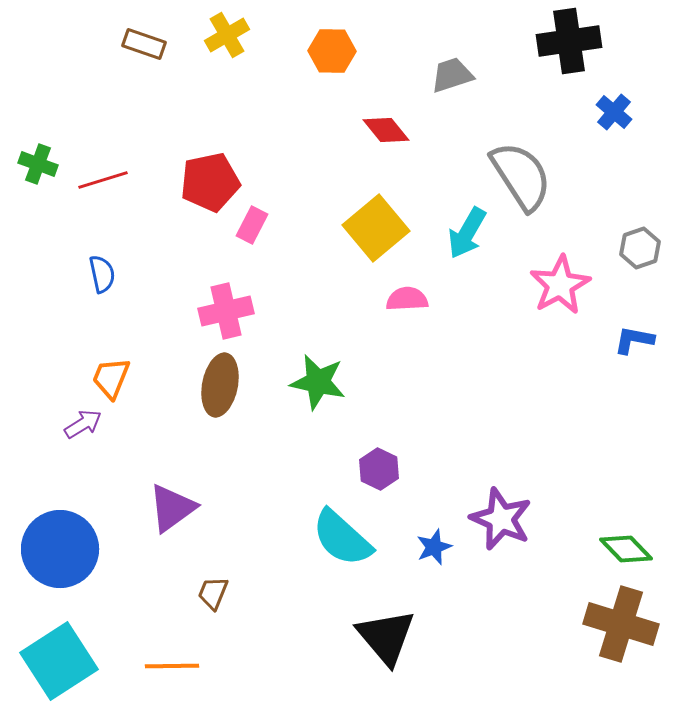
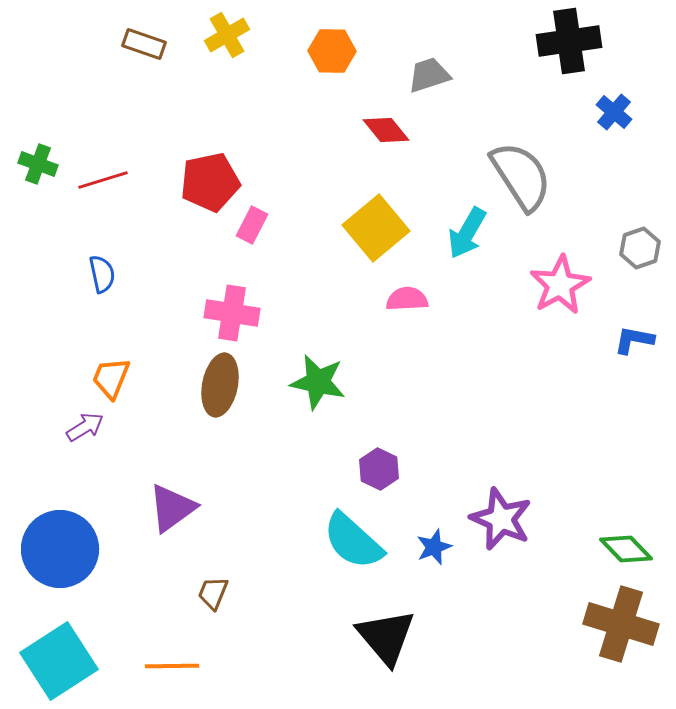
gray trapezoid: moved 23 px left
pink cross: moved 6 px right, 2 px down; rotated 22 degrees clockwise
purple arrow: moved 2 px right, 3 px down
cyan semicircle: moved 11 px right, 3 px down
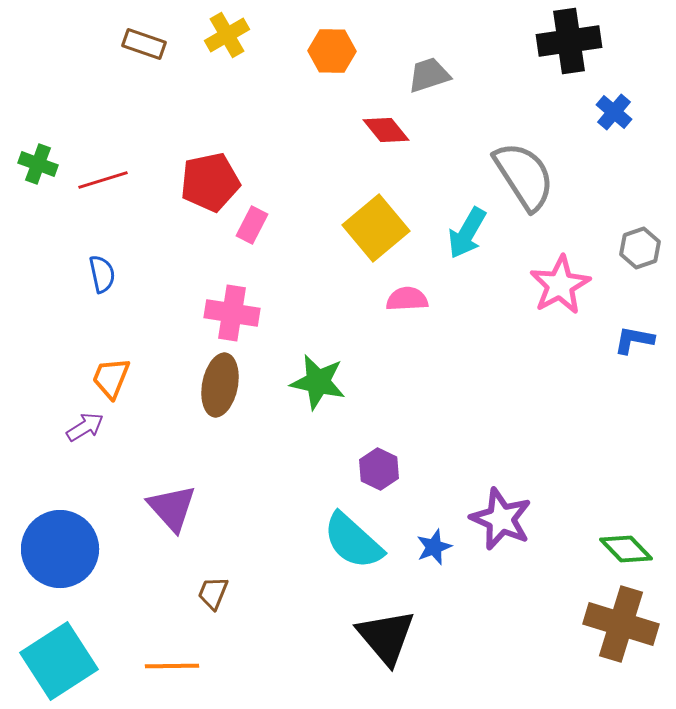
gray semicircle: moved 3 px right
purple triangle: rotated 36 degrees counterclockwise
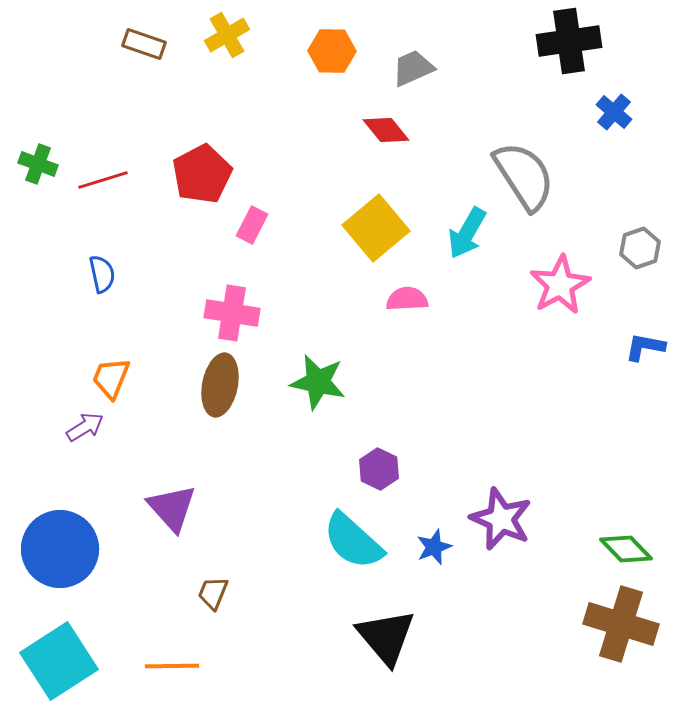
gray trapezoid: moved 16 px left, 7 px up; rotated 6 degrees counterclockwise
red pentagon: moved 8 px left, 8 px up; rotated 16 degrees counterclockwise
blue L-shape: moved 11 px right, 7 px down
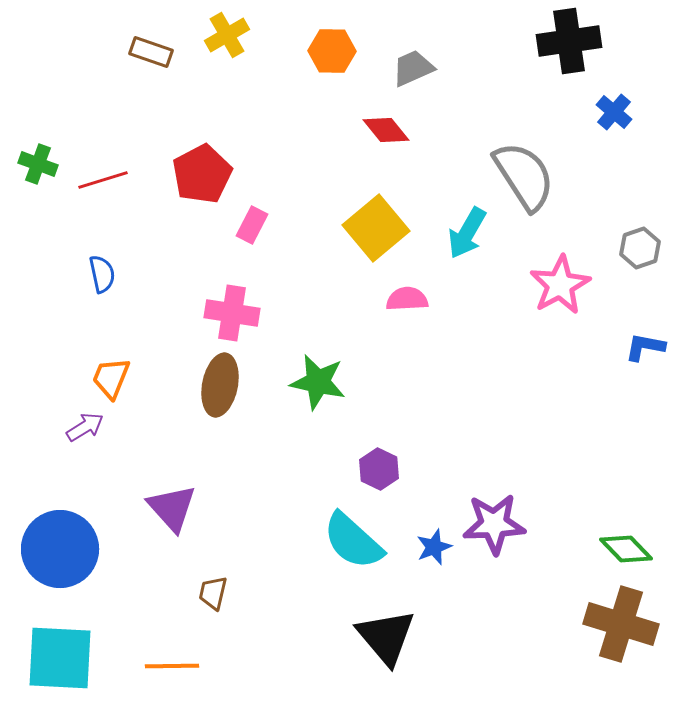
brown rectangle: moved 7 px right, 8 px down
purple star: moved 7 px left, 5 px down; rotated 26 degrees counterclockwise
brown trapezoid: rotated 9 degrees counterclockwise
cyan square: moved 1 px right, 3 px up; rotated 36 degrees clockwise
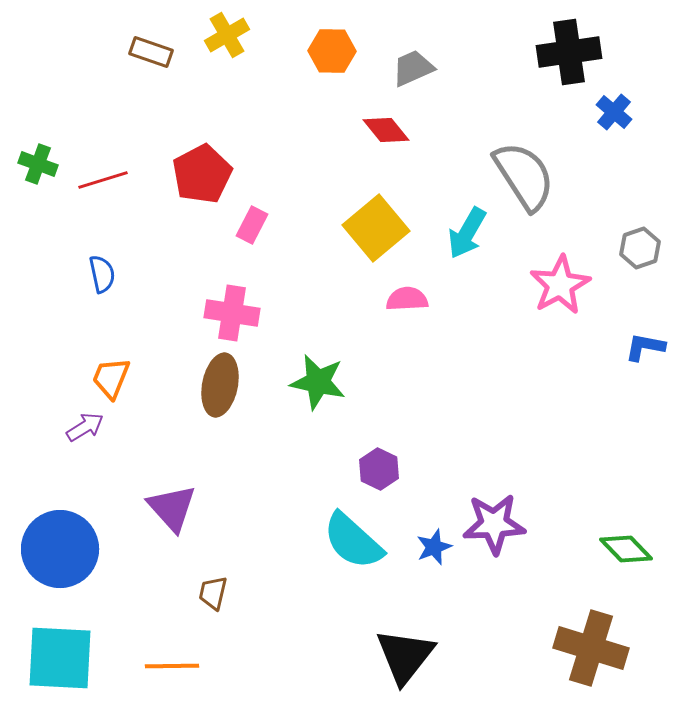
black cross: moved 11 px down
brown cross: moved 30 px left, 24 px down
black triangle: moved 19 px right, 19 px down; rotated 18 degrees clockwise
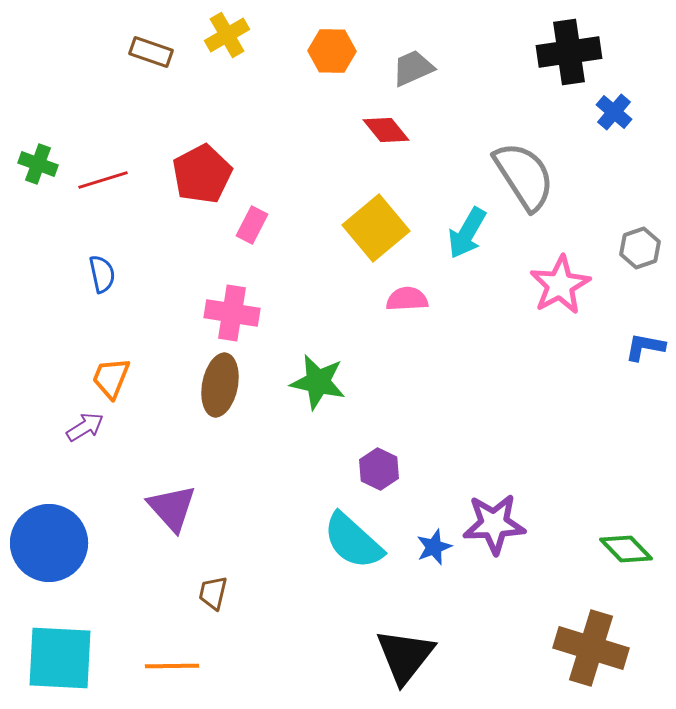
blue circle: moved 11 px left, 6 px up
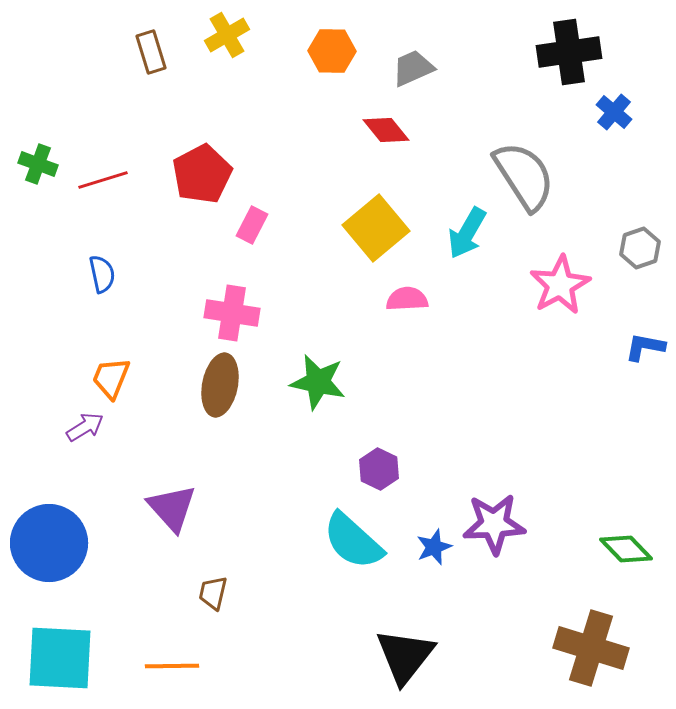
brown rectangle: rotated 54 degrees clockwise
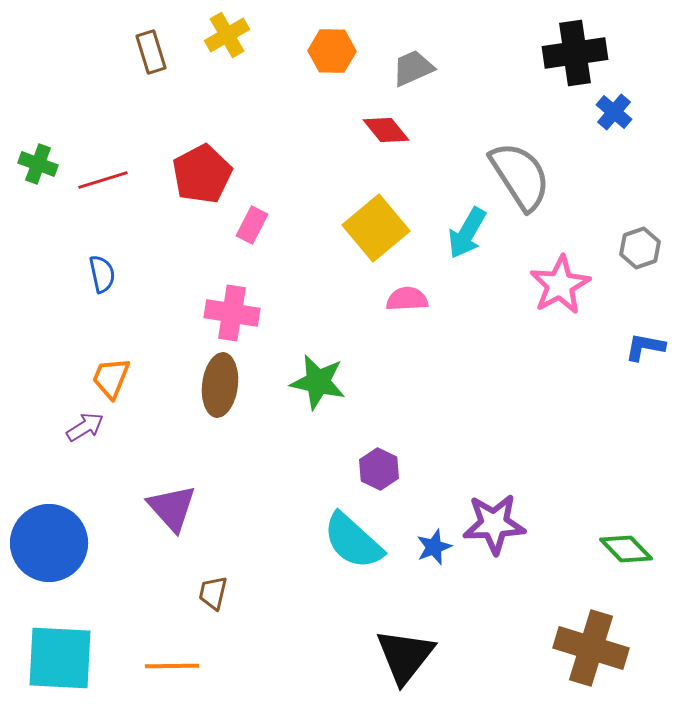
black cross: moved 6 px right, 1 px down
gray semicircle: moved 4 px left
brown ellipse: rotated 4 degrees counterclockwise
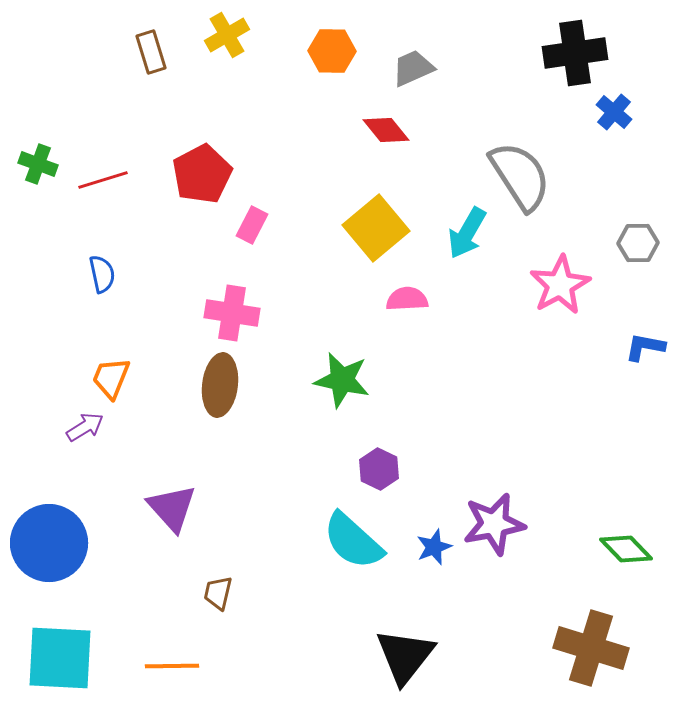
gray hexagon: moved 2 px left, 5 px up; rotated 18 degrees clockwise
green star: moved 24 px right, 2 px up
purple star: rotated 8 degrees counterclockwise
brown trapezoid: moved 5 px right
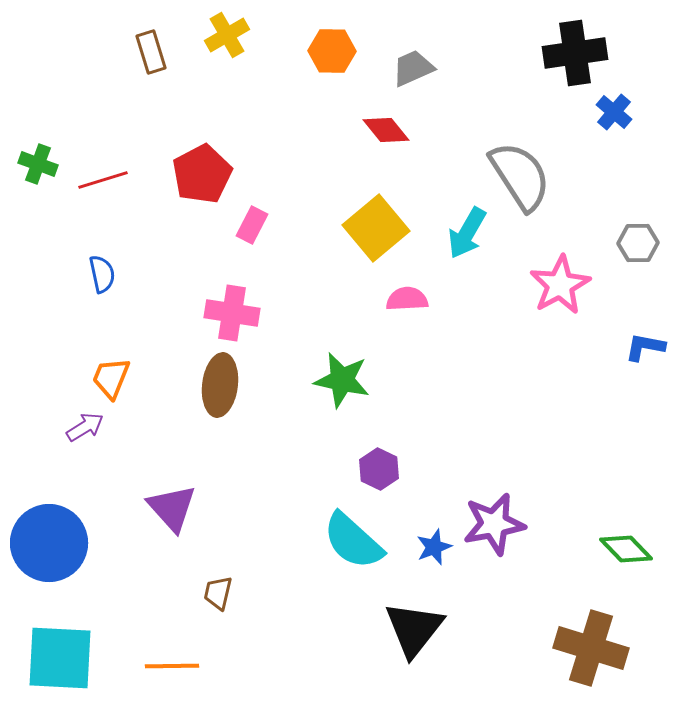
black triangle: moved 9 px right, 27 px up
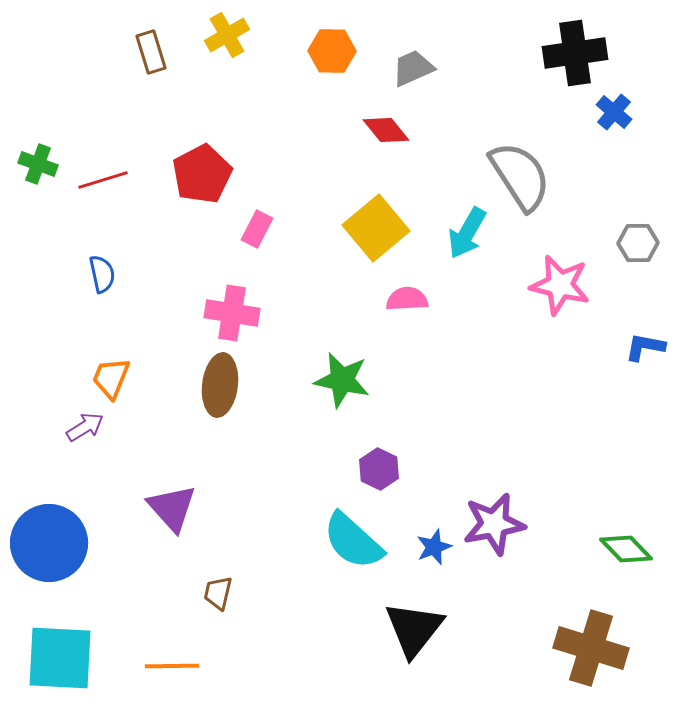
pink rectangle: moved 5 px right, 4 px down
pink star: rotated 30 degrees counterclockwise
